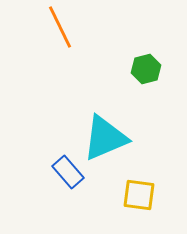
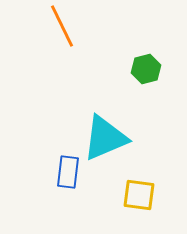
orange line: moved 2 px right, 1 px up
blue rectangle: rotated 48 degrees clockwise
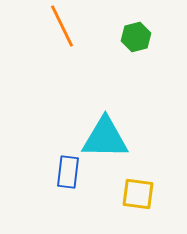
green hexagon: moved 10 px left, 32 px up
cyan triangle: rotated 24 degrees clockwise
yellow square: moved 1 px left, 1 px up
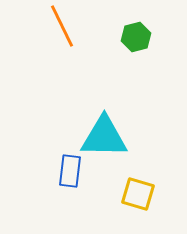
cyan triangle: moved 1 px left, 1 px up
blue rectangle: moved 2 px right, 1 px up
yellow square: rotated 8 degrees clockwise
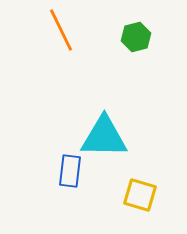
orange line: moved 1 px left, 4 px down
yellow square: moved 2 px right, 1 px down
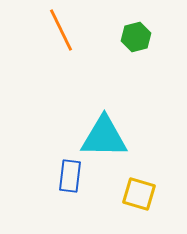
blue rectangle: moved 5 px down
yellow square: moved 1 px left, 1 px up
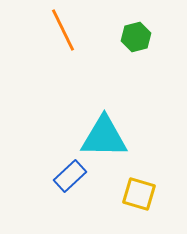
orange line: moved 2 px right
blue rectangle: rotated 40 degrees clockwise
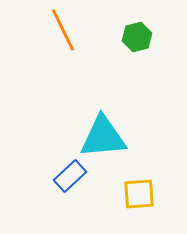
green hexagon: moved 1 px right
cyan triangle: moved 1 px left; rotated 6 degrees counterclockwise
yellow square: rotated 20 degrees counterclockwise
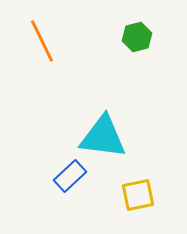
orange line: moved 21 px left, 11 px down
cyan triangle: rotated 12 degrees clockwise
yellow square: moved 1 px left, 1 px down; rotated 8 degrees counterclockwise
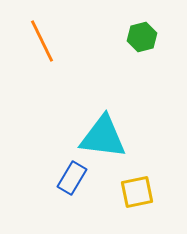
green hexagon: moved 5 px right
blue rectangle: moved 2 px right, 2 px down; rotated 16 degrees counterclockwise
yellow square: moved 1 px left, 3 px up
